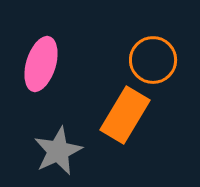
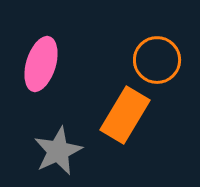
orange circle: moved 4 px right
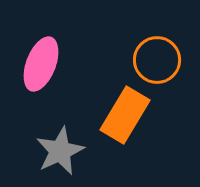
pink ellipse: rotated 4 degrees clockwise
gray star: moved 2 px right
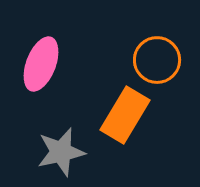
gray star: moved 1 px right, 1 px down; rotated 12 degrees clockwise
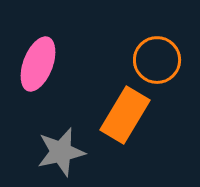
pink ellipse: moved 3 px left
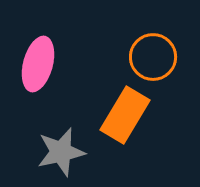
orange circle: moved 4 px left, 3 px up
pink ellipse: rotated 6 degrees counterclockwise
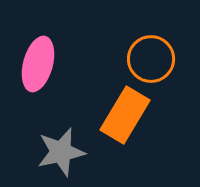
orange circle: moved 2 px left, 2 px down
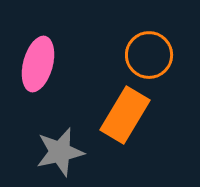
orange circle: moved 2 px left, 4 px up
gray star: moved 1 px left
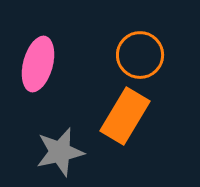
orange circle: moved 9 px left
orange rectangle: moved 1 px down
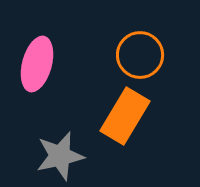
pink ellipse: moved 1 px left
gray star: moved 4 px down
